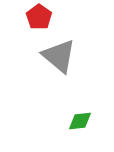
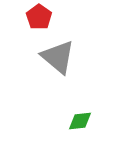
gray triangle: moved 1 px left, 1 px down
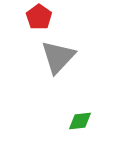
gray triangle: rotated 33 degrees clockwise
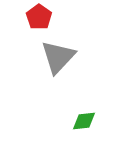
green diamond: moved 4 px right
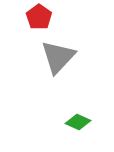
green diamond: moved 6 px left, 1 px down; rotated 30 degrees clockwise
